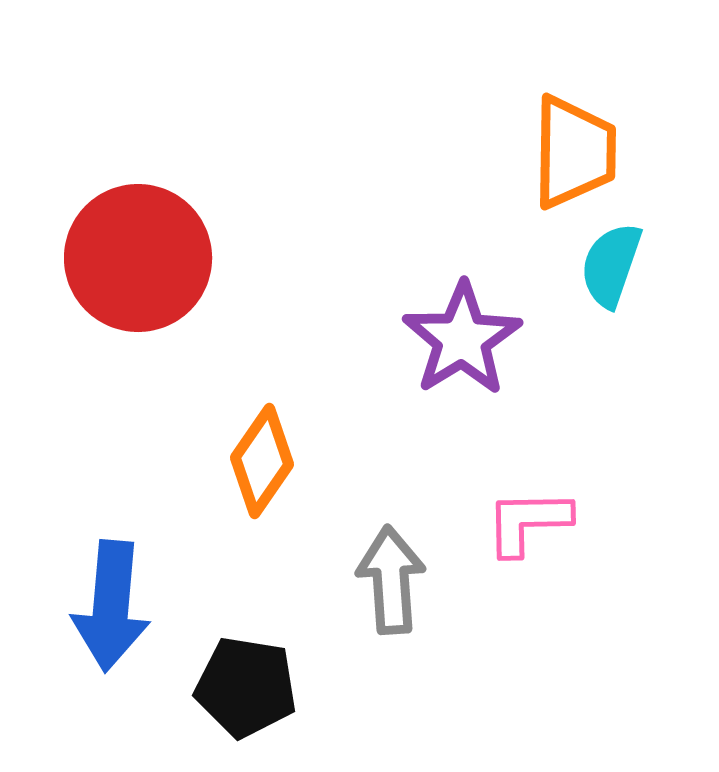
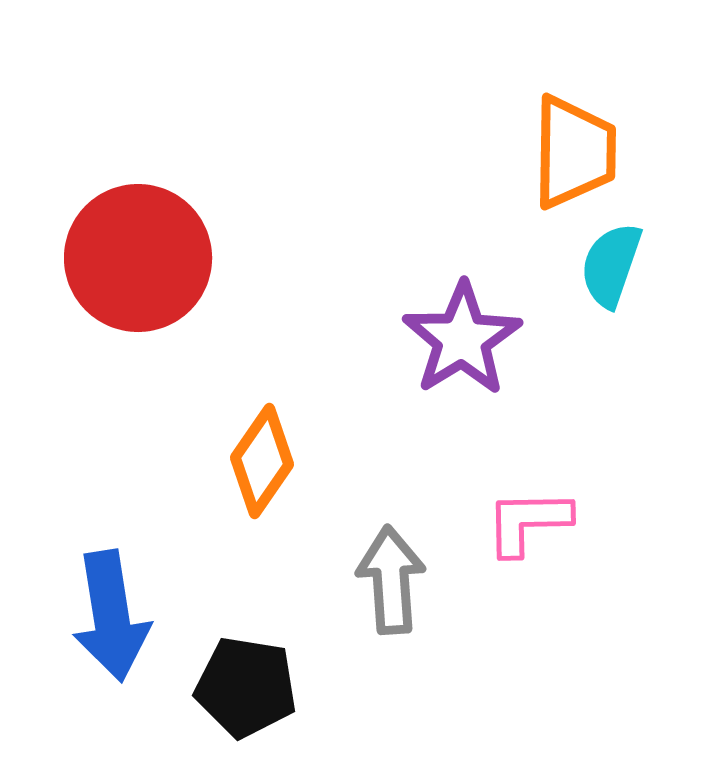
blue arrow: moved 10 px down; rotated 14 degrees counterclockwise
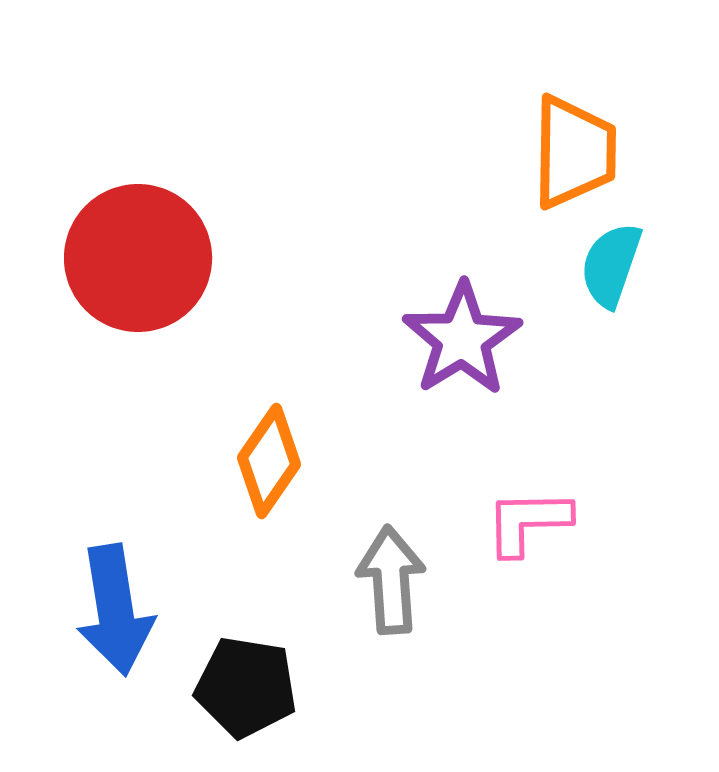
orange diamond: moved 7 px right
blue arrow: moved 4 px right, 6 px up
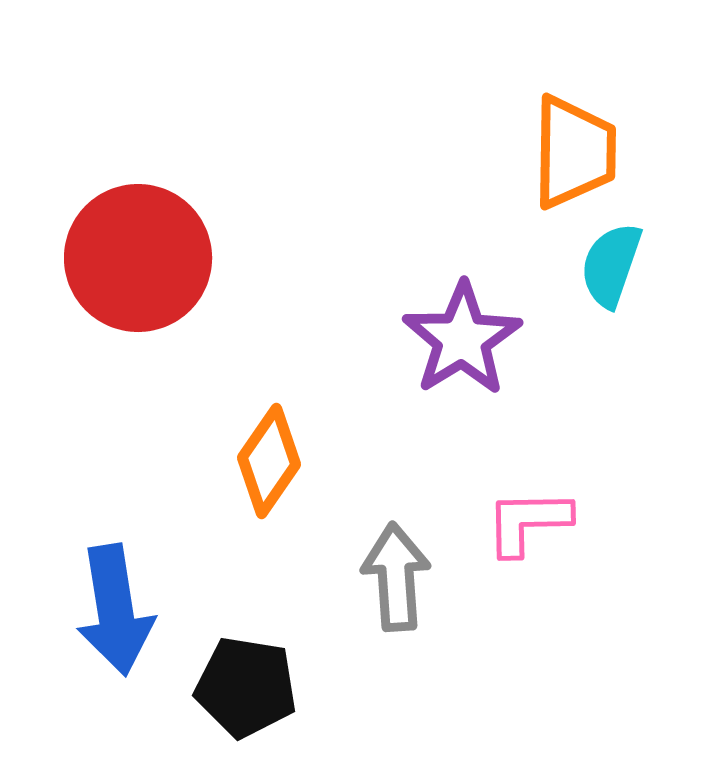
gray arrow: moved 5 px right, 3 px up
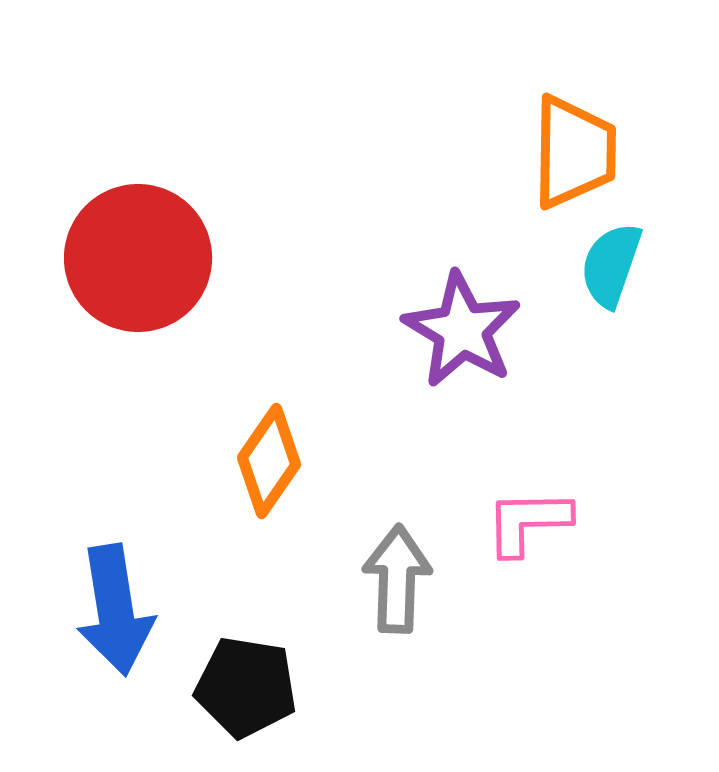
purple star: moved 9 px up; rotated 9 degrees counterclockwise
gray arrow: moved 1 px right, 2 px down; rotated 6 degrees clockwise
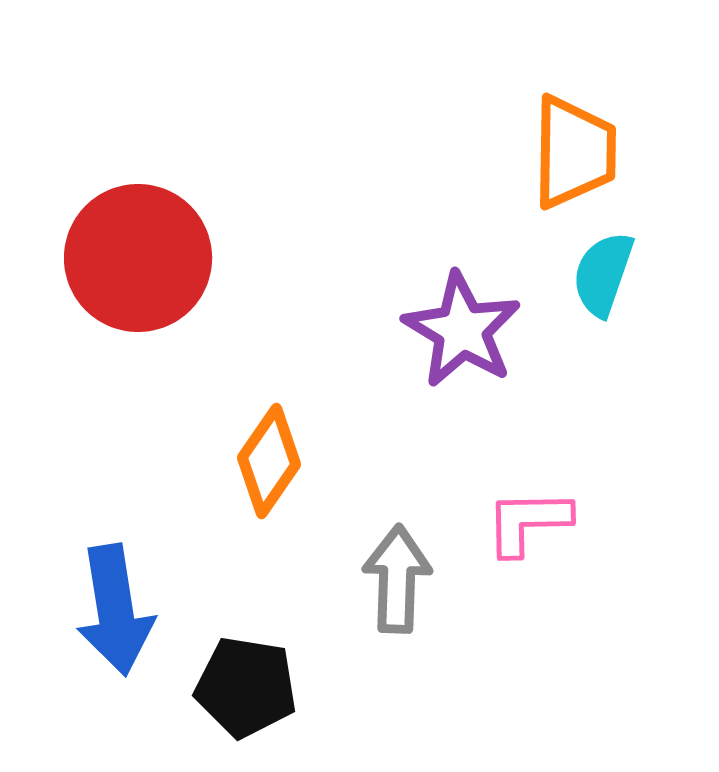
cyan semicircle: moved 8 px left, 9 px down
